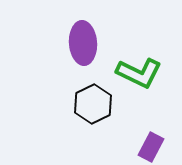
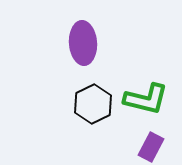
green L-shape: moved 7 px right, 26 px down; rotated 12 degrees counterclockwise
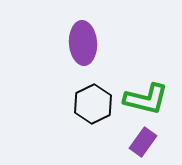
purple rectangle: moved 8 px left, 5 px up; rotated 8 degrees clockwise
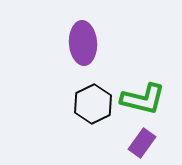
green L-shape: moved 3 px left
purple rectangle: moved 1 px left, 1 px down
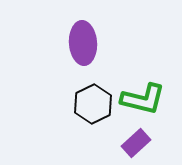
purple rectangle: moved 6 px left; rotated 12 degrees clockwise
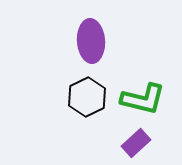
purple ellipse: moved 8 px right, 2 px up
black hexagon: moved 6 px left, 7 px up
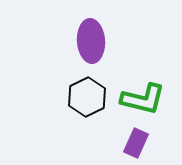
purple rectangle: rotated 24 degrees counterclockwise
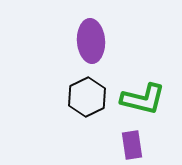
purple rectangle: moved 4 px left, 2 px down; rotated 32 degrees counterclockwise
